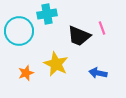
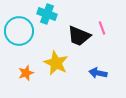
cyan cross: rotated 30 degrees clockwise
yellow star: moved 1 px up
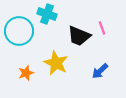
blue arrow: moved 2 px right, 2 px up; rotated 54 degrees counterclockwise
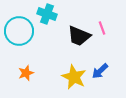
yellow star: moved 18 px right, 14 px down
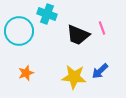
black trapezoid: moved 1 px left, 1 px up
yellow star: rotated 20 degrees counterclockwise
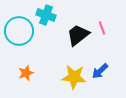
cyan cross: moved 1 px left, 1 px down
black trapezoid: rotated 120 degrees clockwise
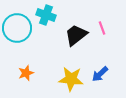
cyan circle: moved 2 px left, 3 px up
black trapezoid: moved 2 px left
blue arrow: moved 3 px down
yellow star: moved 3 px left, 2 px down
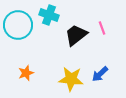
cyan cross: moved 3 px right
cyan circle: moved 1 px right, 3 px up
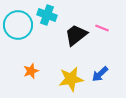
cyan cross: moved 2 px left
pink line: rotated 48 degrees counterclockwise
orange star: moved 5 px right, 2 px up
yellow star: rotated 15 degrees counterclockwise
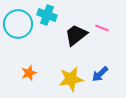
cyan circle: moved 1 px up
orange star: moved 2 px left, 2 px down
